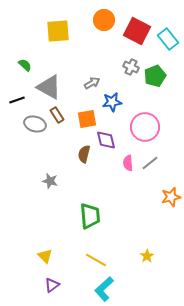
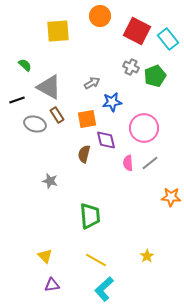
orange circle: moved 4 px left, 4 px up
pink circle: moved 1 px left, 1 px down
orange star: rotated 18 degrees clockwise
purple triangle: rotated 28 degrees clockwise
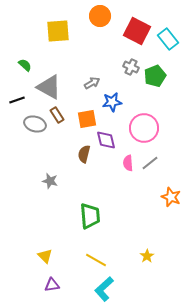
orange star: rotated 18 degrees clockwise
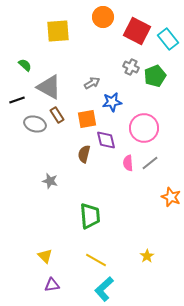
orange circle: moved 3 px right, 1 px down
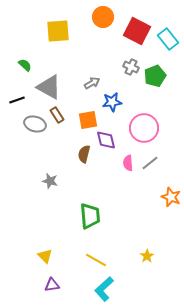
orange square: moved 1 px right, 1 px down
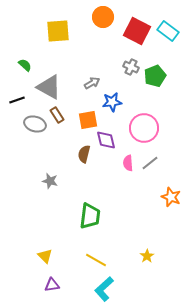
cyan rectangle: moved 8 px up; rotated 15 degrees counterclockwise
green trapezoid: rotated 12 degrees clockwise
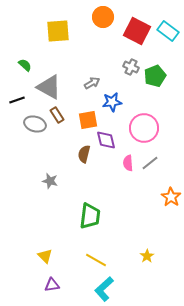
orange star: rotated 12 degrees clockwise
